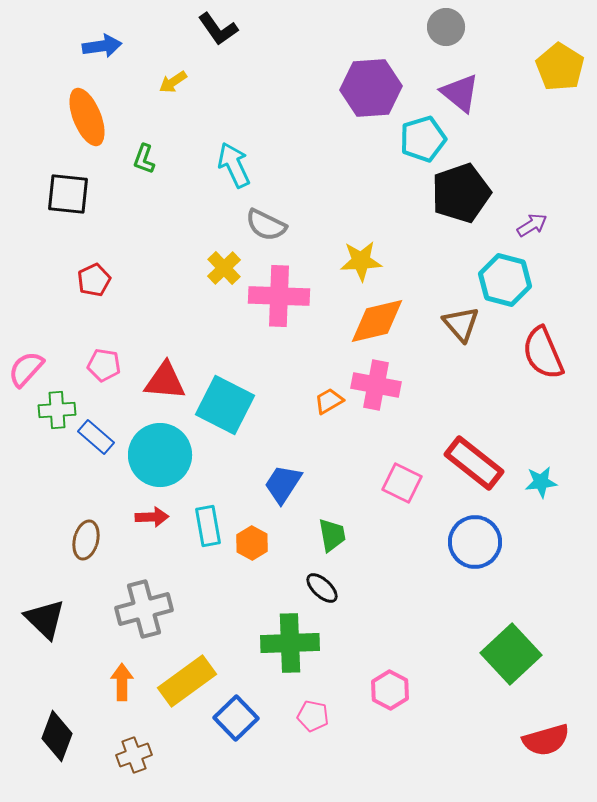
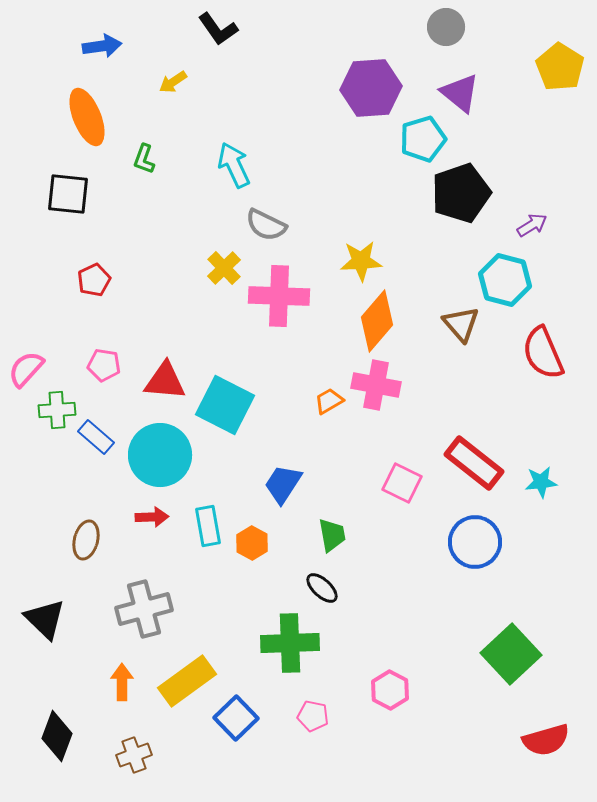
orange diamond at (377, 321): rotated 36 degrees counterclockwise
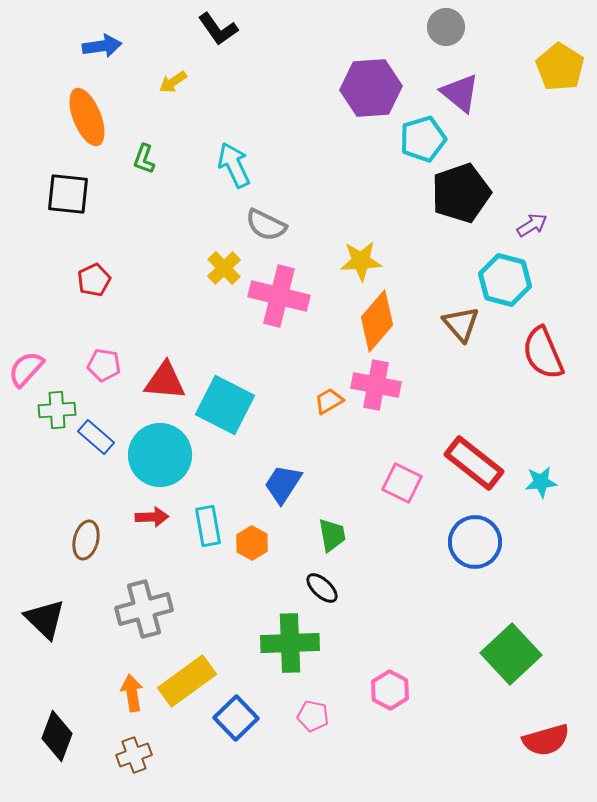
pink cross at (279, 296): rotated 12 degrees clockwise
orange arrow at (122, 682): moved 10 px right, 11 px down; rotated 9 degrees counterclockwise
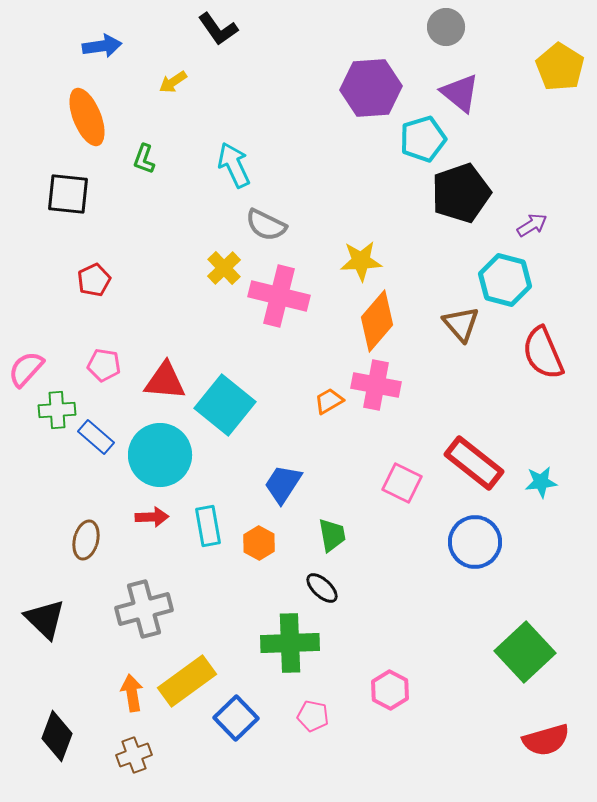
cyan square at (225, 405): rotated 12 degrees clockwise
orange hexagon at (252, 543): moved 7 px right
green square at (511, 654): moved 14 px right, 2 px up
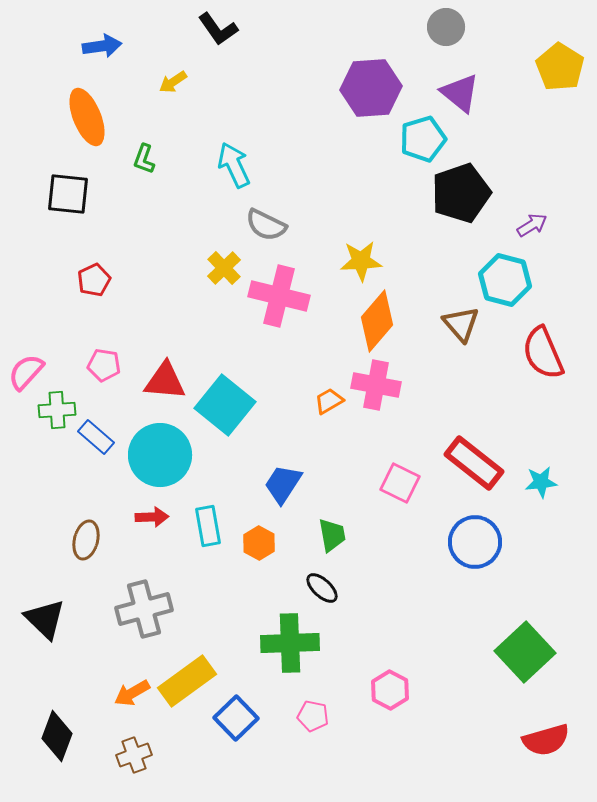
pink semicircle at (26, 369): moved 3 px down
pink square at (402, 483): moved 2 px left
orange arrow at (132, 693): rotated 111 degrees counterclockwise
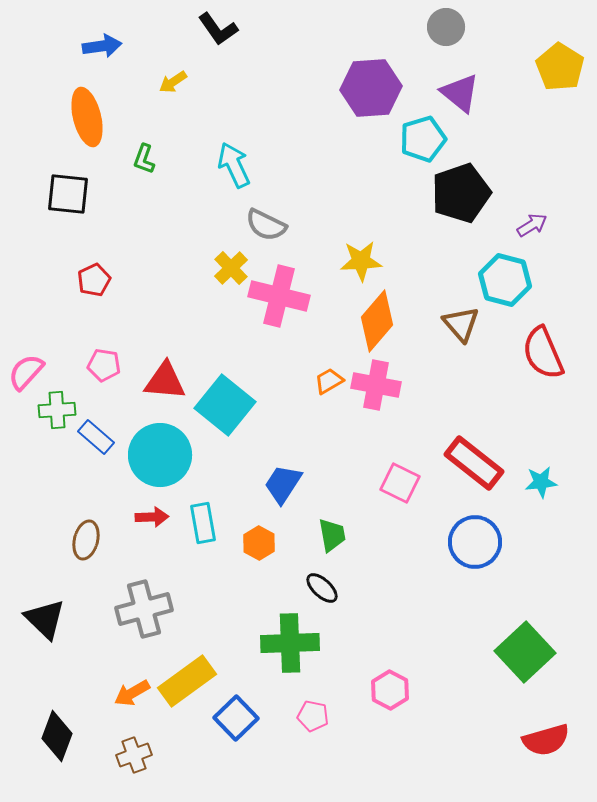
orange ellipse at (87, 117): rotated 8 degrees clockwise
yellow cross at (224, 268): moved 7 px right
orange trapezoid at (329, 401): moved 20 px up
cyan rectangle at (208, 526): moved 5 px left, 3 px up
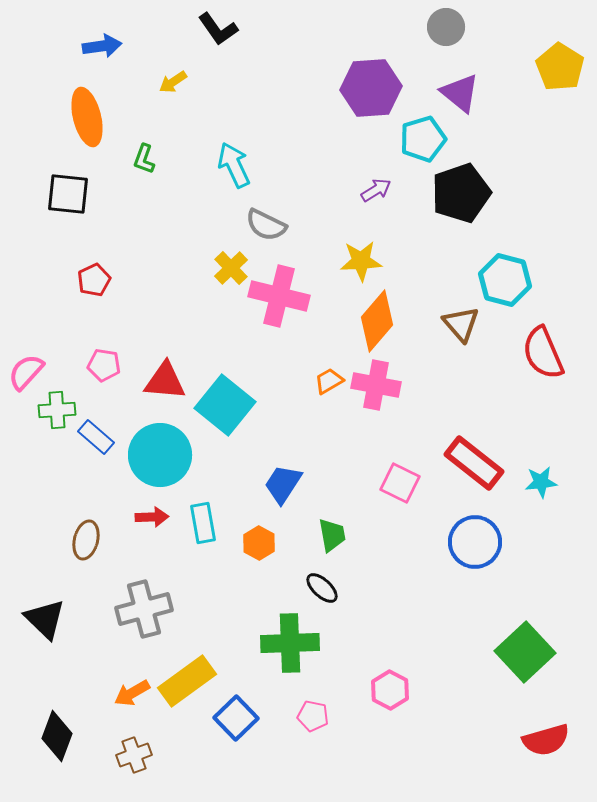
purple arrow at (532, 225): moved 156 px left, 35 px up
